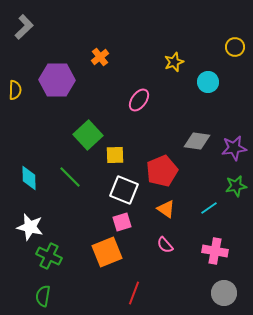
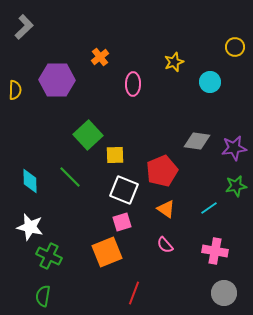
cyan circle: moved 2 px right
pink ellipse: moved 6 px left, 16 px up; rotated 35 degrees counterclockwise
cyan diamond: moved 1 px right, 3 px down
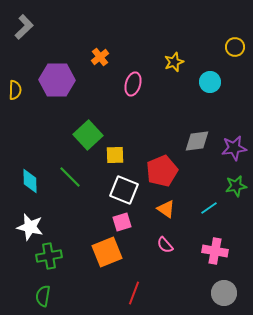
pink ellipse: rotated 15 degrees clockwise
gray diamond: rotated 16 degrees counterclockwise
green cross: rotated 35 degrees counterclockwise
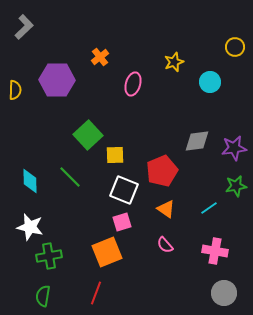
red line: moved 38 px left
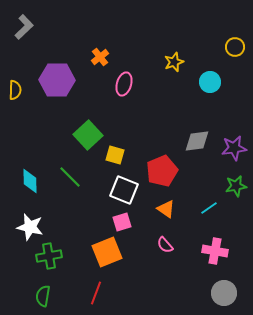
pink ellipse: moved 9 px left
yellow square: rotated 18 degrees clockwise
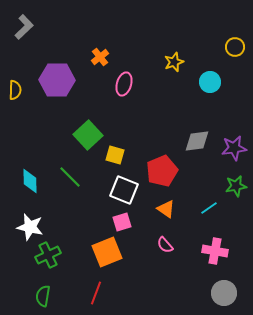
green cross: moved 1 px left, 1 px up; rotated 15 degrees counterclockwise
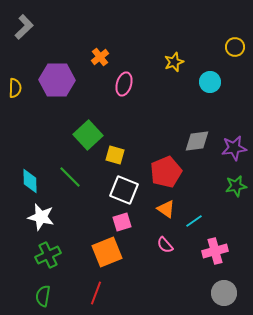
yellow semicircle: moved 2 px up
red pentagon: moved 4 px right, 1 px down
cyan line: moved 15 px left, 13 px down
white star: moved 11 px right, 10 px up
pink cross: rotated 25 degrees counterclockwise
